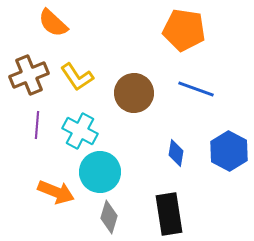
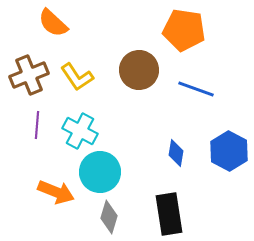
brown circle: moved 5 px right, 23 px up
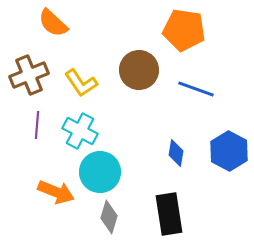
yellow L-shape: moved 4 px right, 6 px down
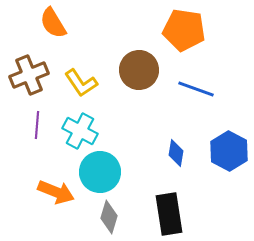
orange semicircle: rotated 16 degrees clockwise
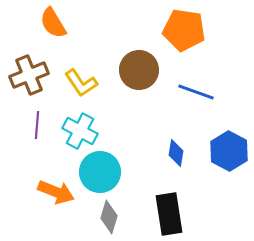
blue line: moved 3 px down
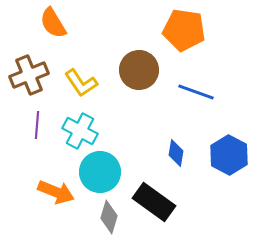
blue hexagon: moved 4 px down
black rectangle: moved 15 px left, 12 px up; rotated 45 degrees counterclockwise
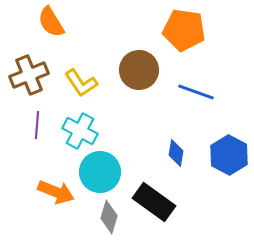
orange semicircle: moved 2 px left, 1 px up
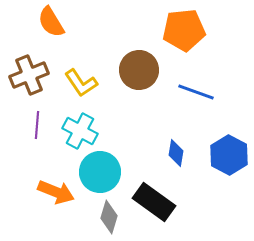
orange pentagon: rotated 15 degrees counterclockwise
